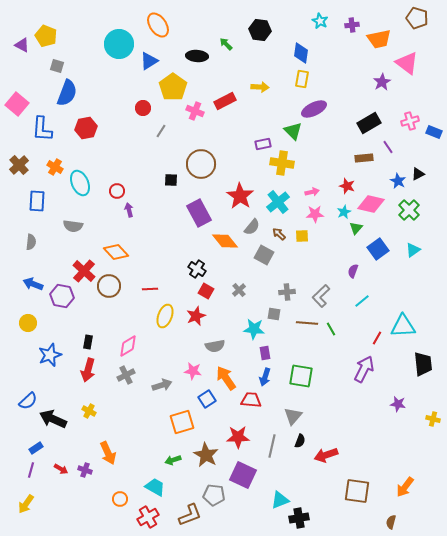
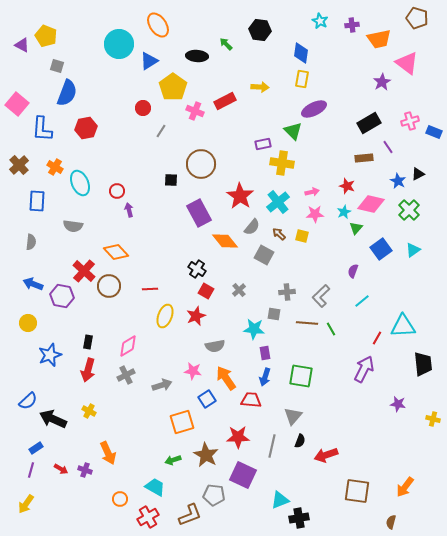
yellow square at (302, 236): rotated 16 degrees clockwise
blue square at (378, 249): moved 3 px right
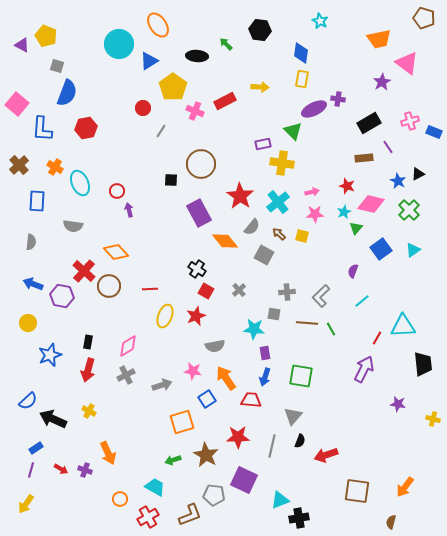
brown pentagon at (417, 18): moved 7 px right
purple cross at (352, 25): moved 14 px left, 74 px down; rotated 16 degrees clockwise
purple square at (243, 475): moved 1 px right, 5 px down
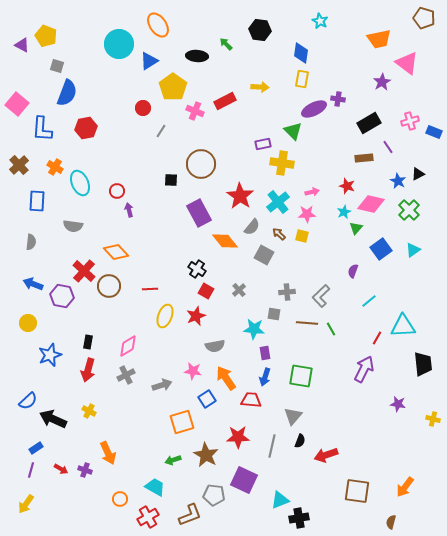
pink star at (315, 214): moved 8 px left
cyan line at (362, 301): moved 7 px right
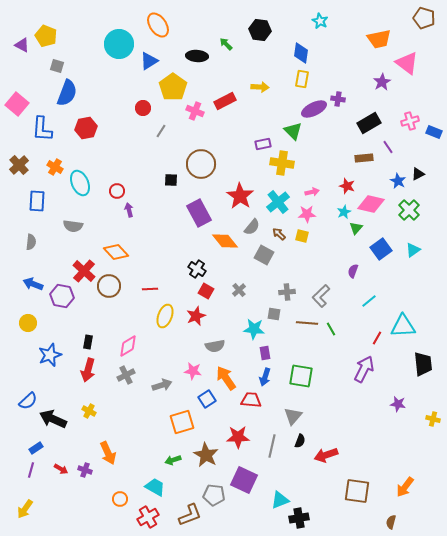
yellow arrow at (26, 504): moved 1 px left, 5 px down
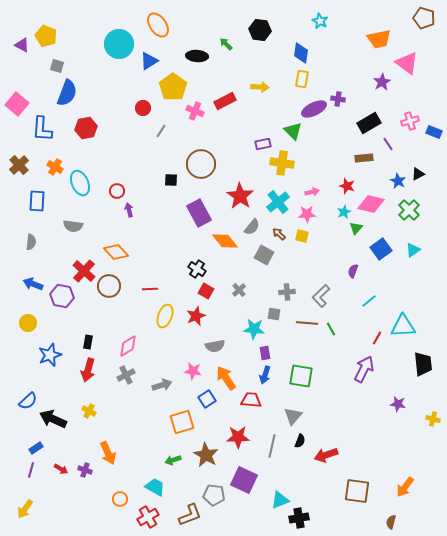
purple line at (388, 147): moved 3 px up
blue arrow at (265, 377): moved 2 px up
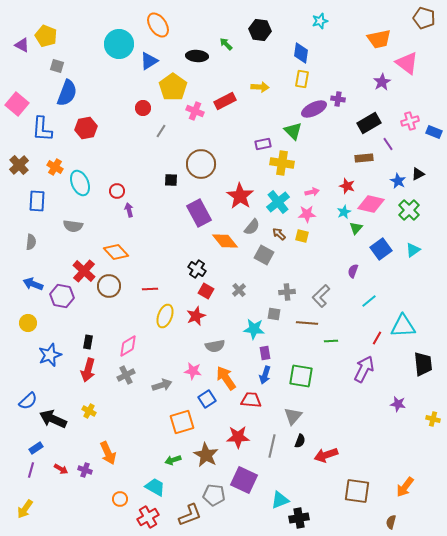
cyan star at (320, 21): rotated 28 degrees clockwise
green line at (331, 329): moved 12 px down; rotated 64 degrees counterclockwise
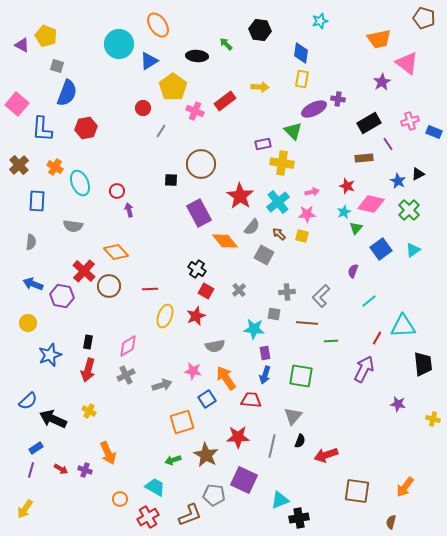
red rectangle at (225, 101): rotated 10 degrees counterclockwise
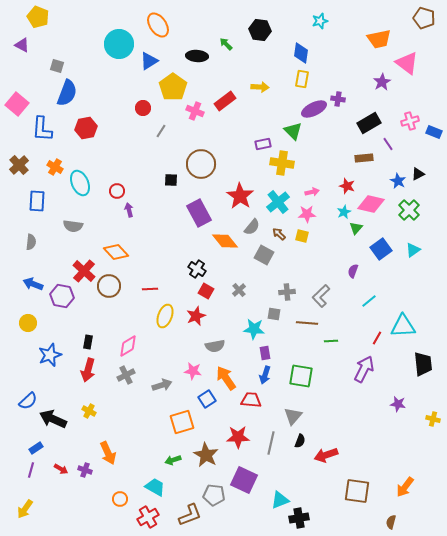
yellow pentagon at (46, 36): moved 8 px left, 19 px up
gray line at (272, 446): moved 1 px left, 3 px up
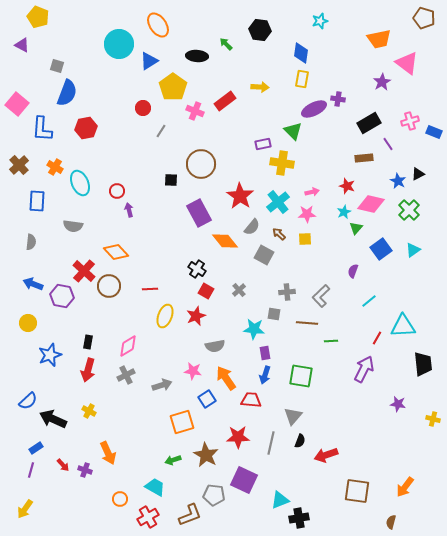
yellow square at (302, 236): moved 3 px right, 3 px down; rotated 16 degrees counterclockwise
red arrow at (61, 469): moved 2 px right, 4 px up; rotated 16 degrees clockwise
